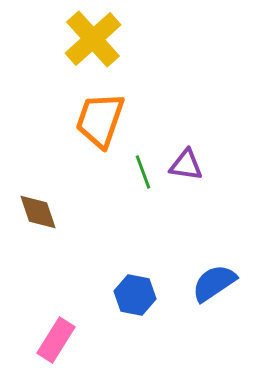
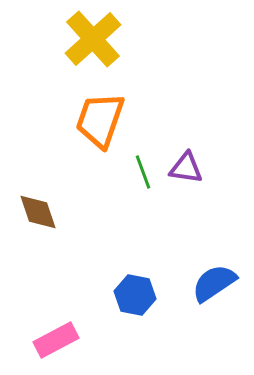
purple triangle: moved 3 px down
pink rectangle: rotated 30 degrees clockwise
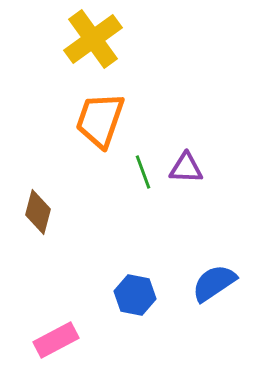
yellow cross: rotated 6 degrees clockwise
purple triangle: rotated 6 degrees counterclockwise
brown diamond: rotated 33 degrees clockwise
